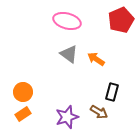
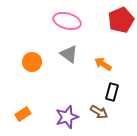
orange arrow: moved 7 px right, 5 px down
orange circle: moved 9 px right, 30 px up
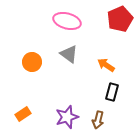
red pentagon: moved 1 px left, 1 px up
orange arrow: moved 3 px right, 1 px down
brown arrow: moved 1 px left, 8 px down; rotated 72 degrees clockwise
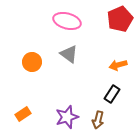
orange arrow: moved 12 px right; rotated 48 degrees counterclockwise
black rectangle: moved 2 px down; rotated 18 degrees clockwise
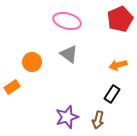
orange rectangle: moved 11 px left, 27 px up
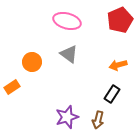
red pentagon: moved 1 px down
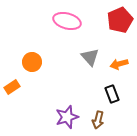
gray triangle: moved 21 px right, 3 px down; rotated 12 degrees clockwise
orange arrow: moved 1 px right, 1 px up
black rectangle: rotated 54 degrees counterclockwise
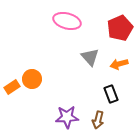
red pentagon: moved 8 px down
orange circle: moved 17 px down
black rectangle: moved 1 px left
purple star: rotated 15 degrees clockwise
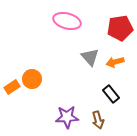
red pentagon: rotated 15 degrees clockwise
orange arrow: moved 4 px left, 2 px up
black rectangle: rotated 18 degrees counterclockwise
brown arrow: rotated 30 degrees counterclockwise
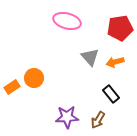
orange circle: moved 2 px right, 1 px up
brown arrow: rotated 48 degrees clockwise
